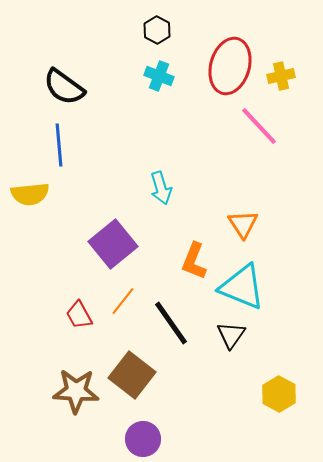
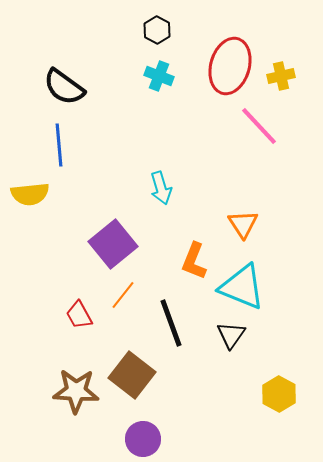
orange line: moved 6 px up
black line: rotated 15 degrees clockwise
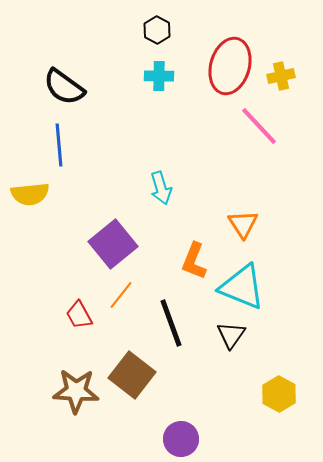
cyan cross: rotated 20 degrees counterclockwise
orange line: moved 2 px left
purple circle: moved 38 px right
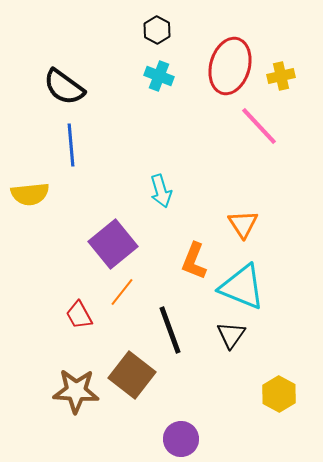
cyan cross: rotated 20 degrees clockwise
blue line: moved 12 px right
cyan arrow: moved 3 px down
orange line: moved 1 px right, 3 px up
black line: moved 1 px left, 7 px down
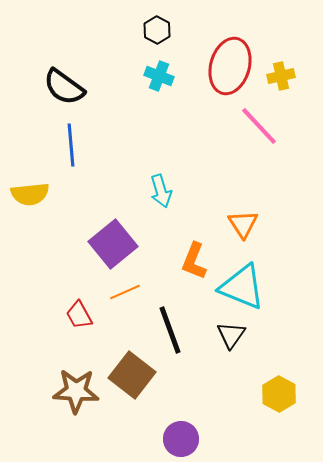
orange line: moved 3 px right; rotated 28 degrees clockwise
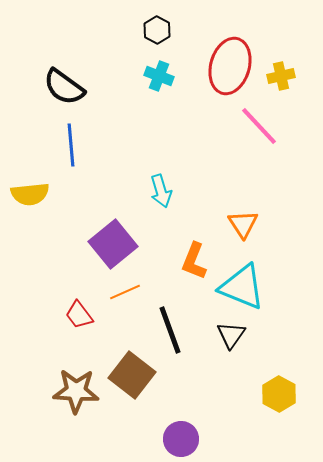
red trapezoid: rotated 8 degrees counterclockwise
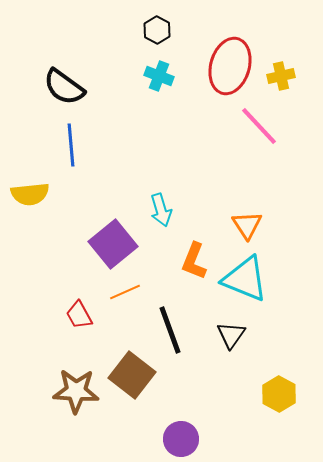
cyan arrow: moved 19 px down
orange triangle: moved 4 px right, 1 px down
cyan triangle: moved 3 px right, 8 px up
red trapezoid: rotated 8 degrees clockwise
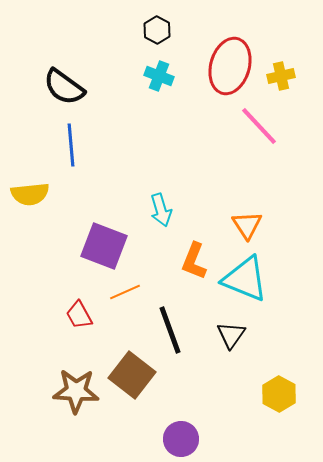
purple square: moved 9 px left, 2 px down; rotated 30 degrees counterclockwise
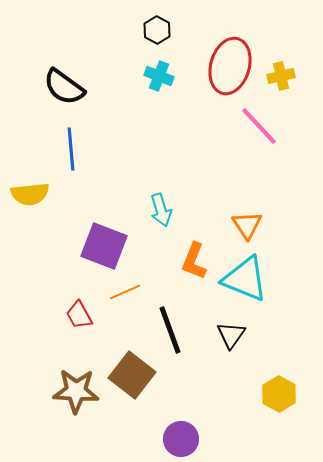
blue line: moved 4 px down
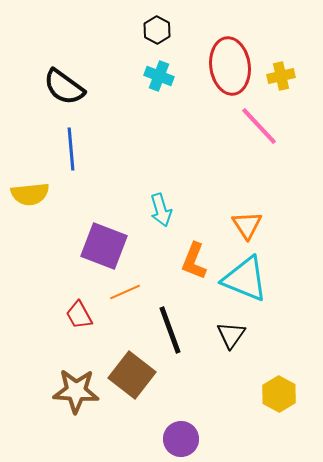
red ellipse: rotated 24 degrees counterclockwise
